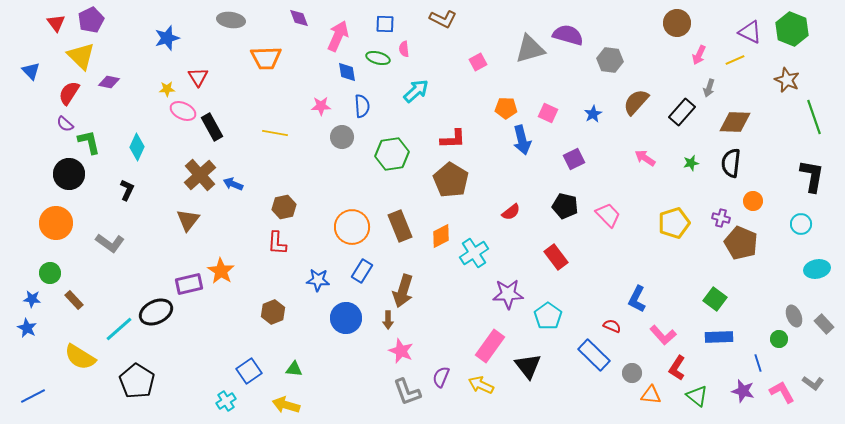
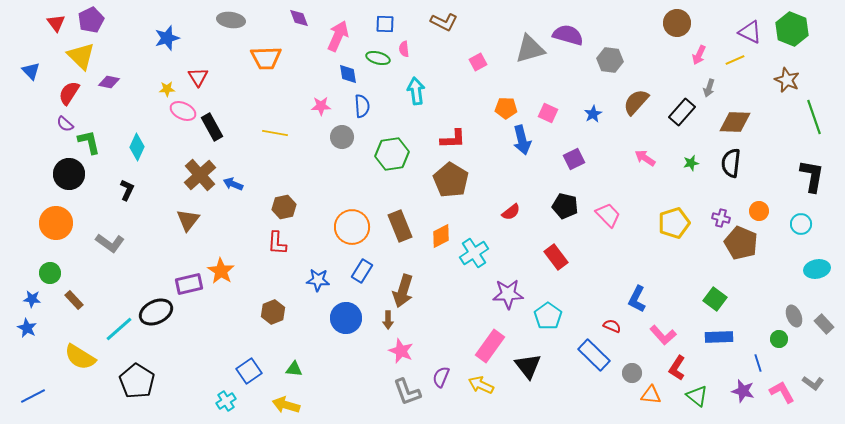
brown L-shape at (443, 19): moved 1 px right, 3 px down
blue diamond at (347, 72): moved 1 px right, 2 px down
cyan arrow at (416, 91): rotated 56 degrees counterclockwise
orange circle at (753, 201): moved 6 px right, 10 px down
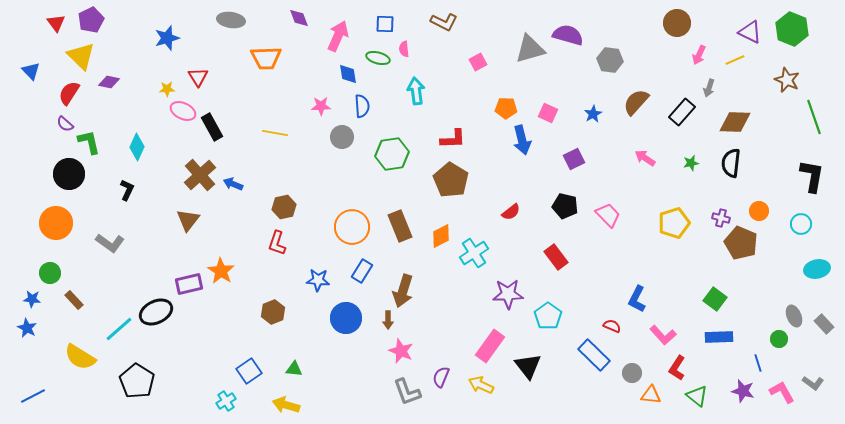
red L-shape at (277, 243): rotated 15 degrees clockwise
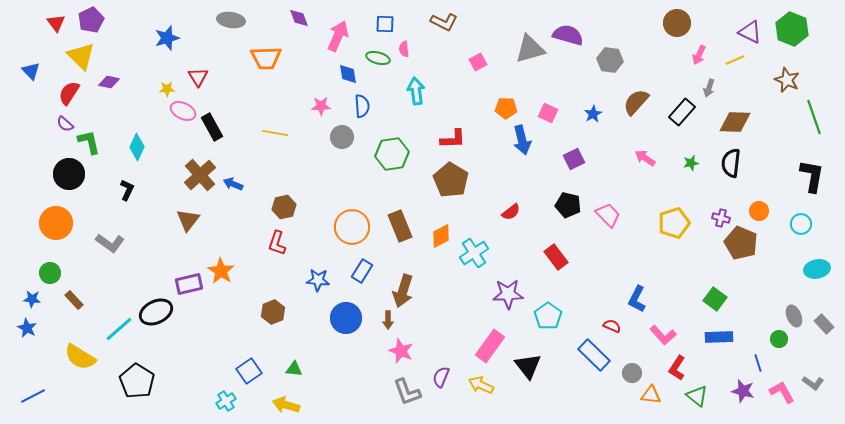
black pentagon at (565, 206): moved 3 px right, 1 px up
